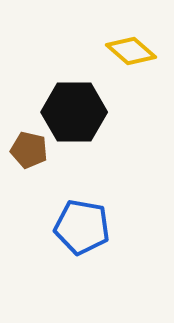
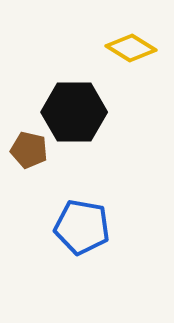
yellow diamond: moved 3 px up; rotated 9 degrees counterclockwise
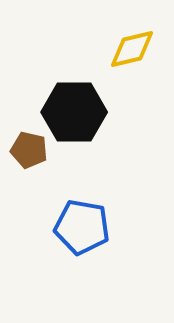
yellow diamond: moved 1 px right, 1 px down; rotated 45 degrees counterclockwise
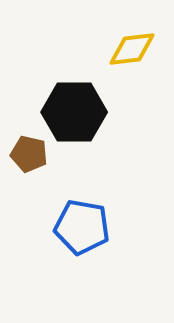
yellow diamond: rotated 6 degrees clockwise
brown pentagon: moved 4 px down
